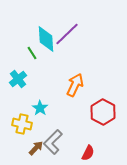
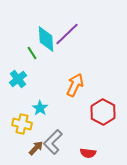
red semicircle: rotated 70 degrees clockwise
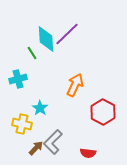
cyan cross: rotated 24 degrees clockwise
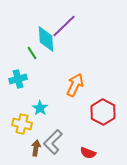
purple line: moved 3 px left, 8 px up
brown arrow: rotated 35 degrees counterclockwise
red semicircle: rotated 14 degrees clockwise
